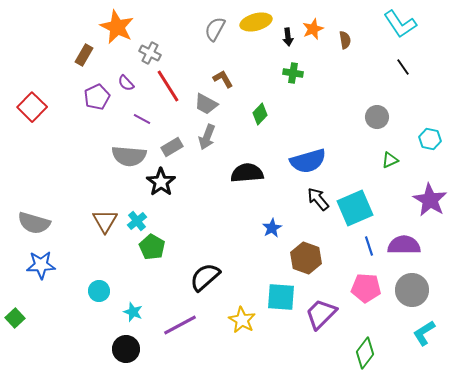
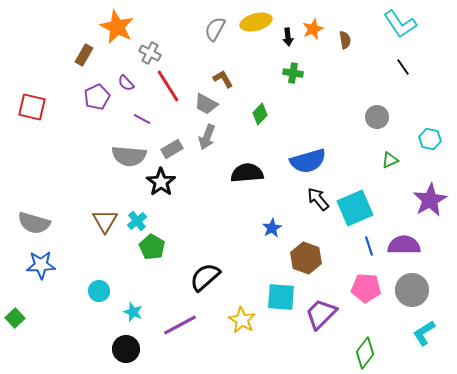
red square at (32, 107): rotated 32 degrees counterclockwise
gray rectangle at (172, 147): moved 2 px down
purple star at (430, 200): rotated 12 degrees clockwise
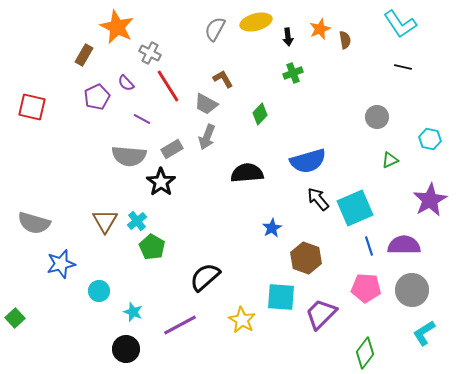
orange star at (313, 29): moved 7 px right
black line at (403, 67): rotated 42 degrees counterclockwise
green cross at (293, 73): rotated 30 degrees counterclockwise
blue star at (41, 265): moved 20 px right, 1 px up; rotated 12 degrees counterclockwise
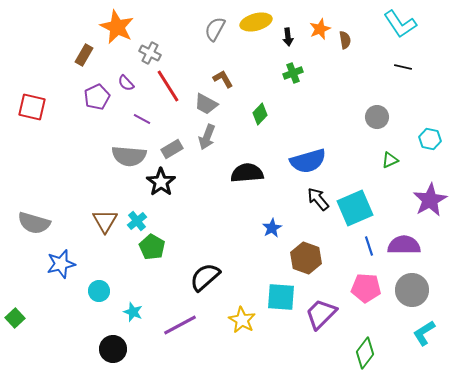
black circle at (126, 349): moved 13 px left
